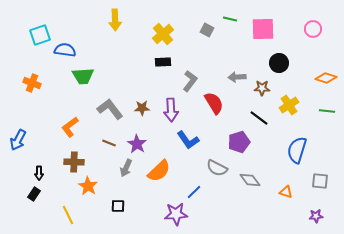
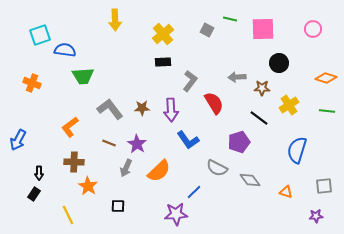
gray square at (320, 181): moved 4 px right, 5 px down; rotated 12 degrees counterclockwise
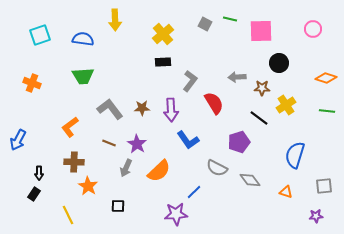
pink square at (263, 29): moved 2 px left, 2 px down
gray square at (207, 30): moved 2 px left, 6 px up
blue semicircle at (65, 50): moved 18 px right, 11 px up
yellow cross at (289, 105): moved 3 px left
blue semicircle at (297, 150): moved 2 px left, 5 px down
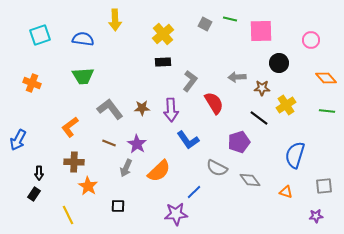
pink circle at (313, 29): moved 2 px left, 11 px down
orange diamond at (326, 78): rotated 30 degrees clockwise
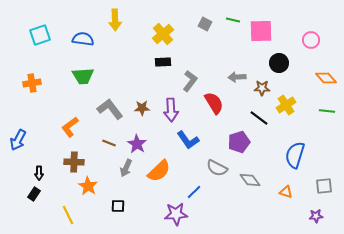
green line at (230, 19): moved 3 px right, 1 px down
orange cross at (32, 83): rotated 30 degrees counterclockwise
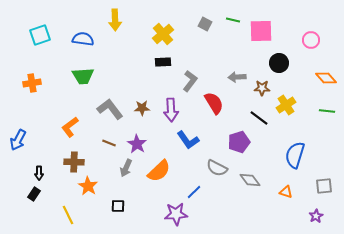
purple star at (316, 216): rotated 24 degrees counterclockwise
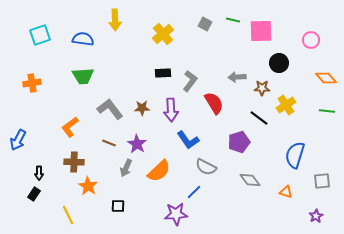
black rectangle at (163, 62): moved 11 px down
gray semicircle at (217, 168): moved 11 px left, 1 px up
gray square at (324, 186): moved 2 px left, 5 px up
